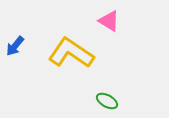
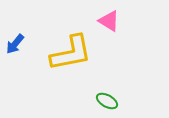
blue arrow: moved 2 px up
yellow L-shape: rotated 135 degrees clockwise
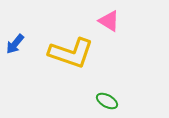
yellow L-shape: rotated 30 degrees clockwise
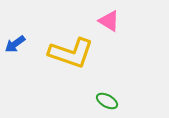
blue arrow: rotated 15 degrees clockwise
